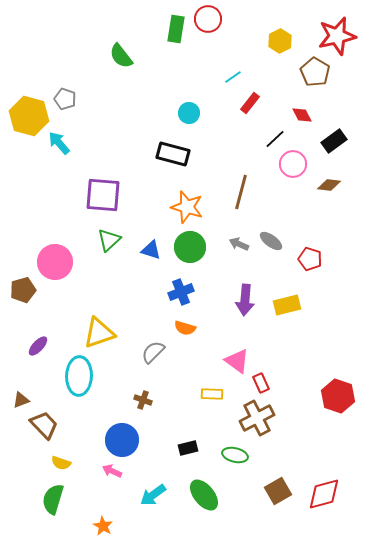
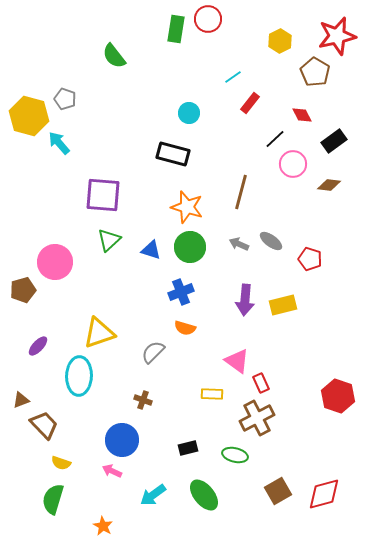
green semicircle at (121, 56): moved 7 px left
yellow rectangle at (287, 305): moved 4 px left
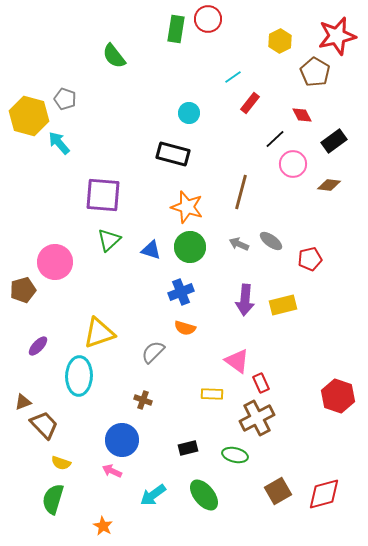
red pentagon at (310, 259): rotated 30 degrees counterclockwise
brown triangle at (21, 400): moved 2 px right, 2 px down
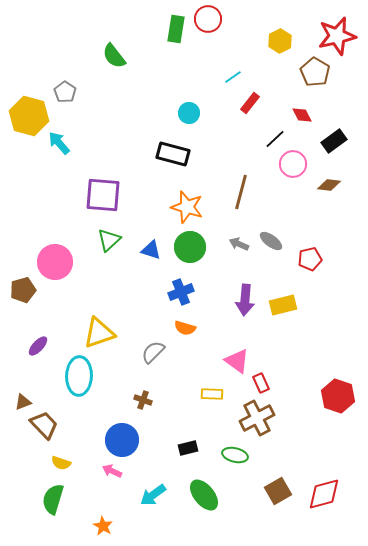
gray pentagon at (65, 99): moved 7 px up; rotated 15 degrees clockwise
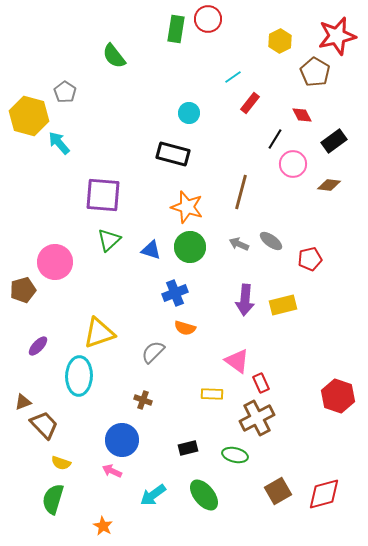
black line at (275, 139): rotated 15 degrees counterclockwise
blue cross at (181, 292): moved 6 px left, 1 px down
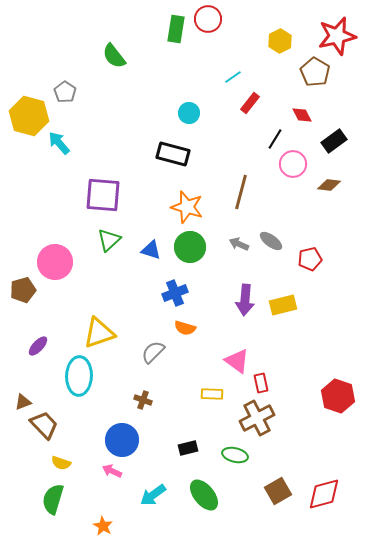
red rectangle at (261, 383): rotated 12 degrees clockwise
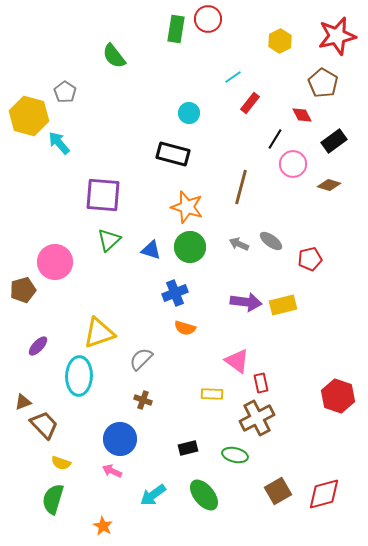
brown pentagon at (315, 72): moved 8 px right, 11 px down
brown diamond at (329, 185): rotated 10 degrees clockwise
brown line at (241, 192): moved 5 px up
purple arrow at (245, 300): moved 1 px right, 2 px down; rotated 88 degrees counterclockwise
gray semicircle at (153, 352): moved 12 px left, 7 px down
blue circle at (122, 440): moved 2 px left, 1 px up
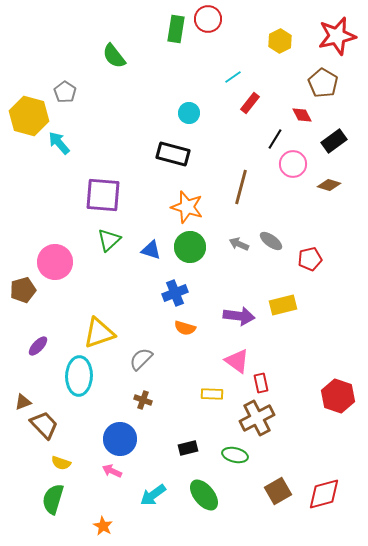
purple arrow at (246, 302): moved 7 px left, 14 px down
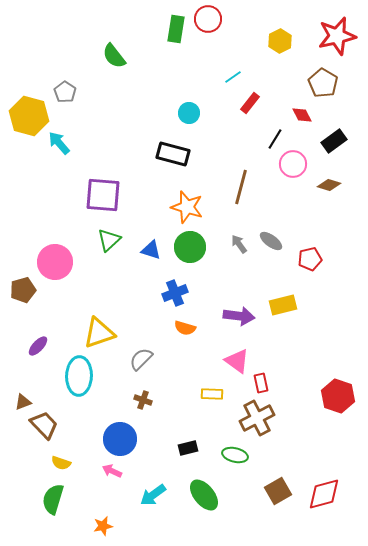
gray arrow at (239, 244): rotated 30 degrees clockwise
orange star at (103, 526): rotated 30 degrees clockwise
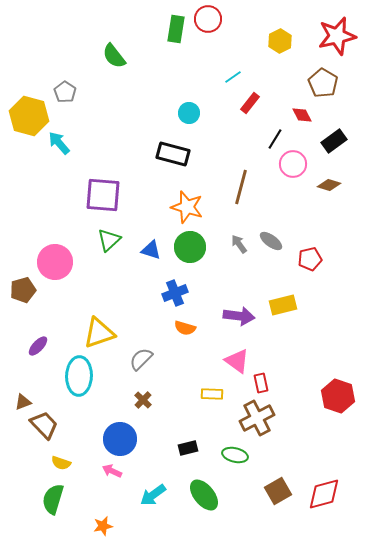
brown cross at (143, 400): rotated 24 degrees clockwise
